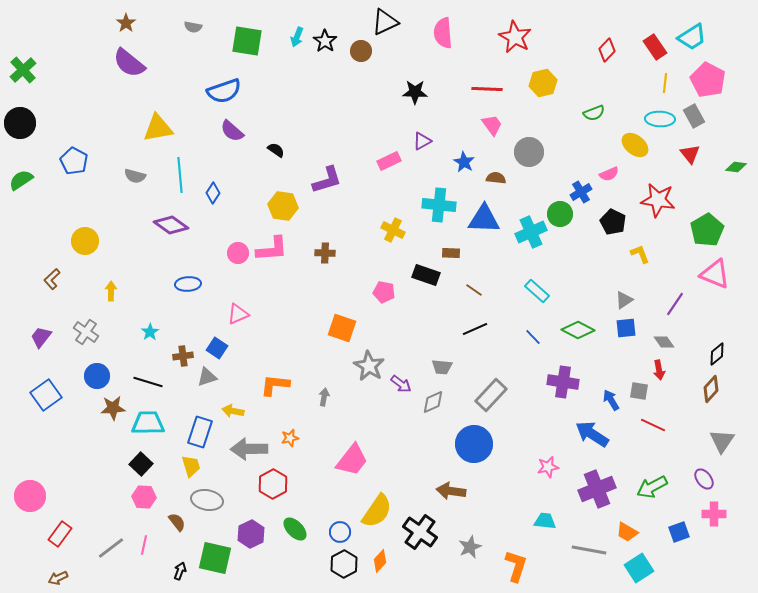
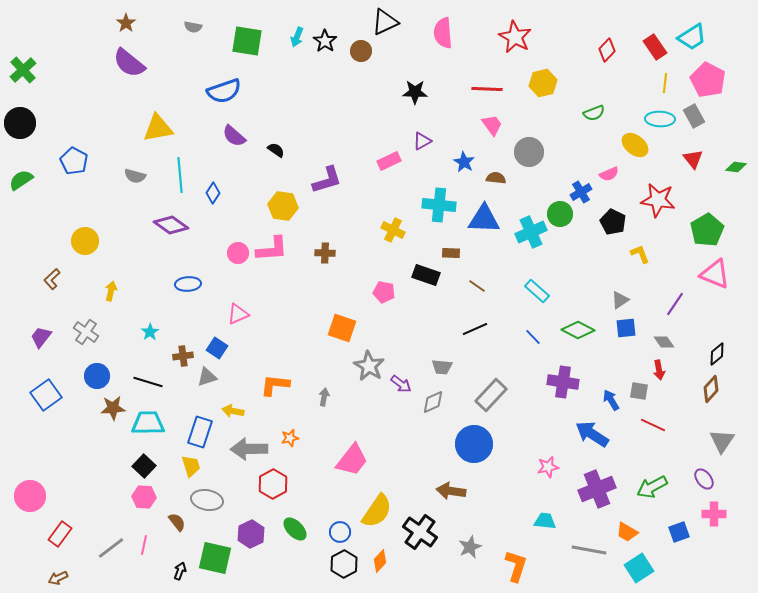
purple semicircle at (232, 131): moved 2 px right, 5 px down
red triangle at (690, 154): moved 3 px right, 5 px down
brown line at (474, 290): moved 3 px right, 4 px up
yellow arrow at (111, 291): rotated 12 degrees clockwise
gray triangle at (624, 300): moved 4 px left
black square at (141, 464): moved 3 px right, 2 px down
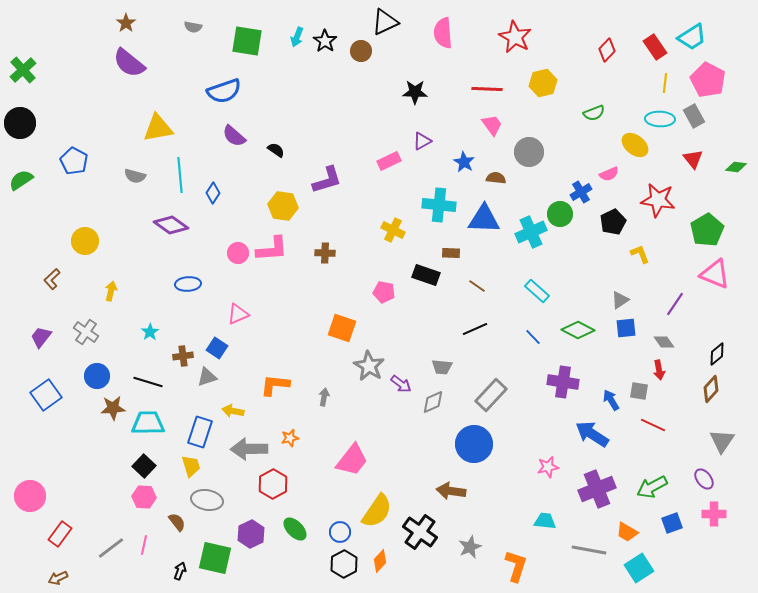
black pentagon at (613, 222): rotated 20 degrees clockwise
blue square at (679, 532): moved 7 px left, 9 px up
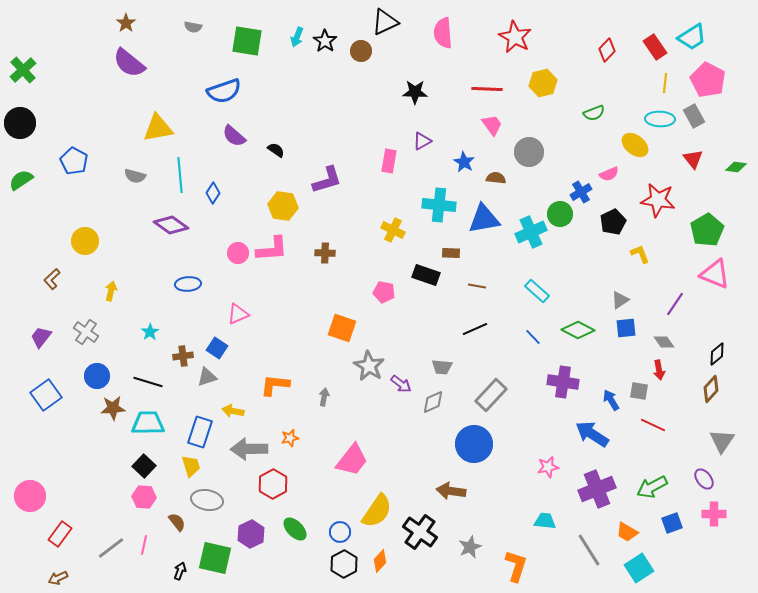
pink rectangle at (389, 161): rotated 55 degrees counterclockwise
blue triangle at (484, 219): rotated 12 degrees counterclockwise
brown line at (477, 286): rotated 24 degrees counterclockwise
gray line at (589, 550): rotated 48 degrees clockwise
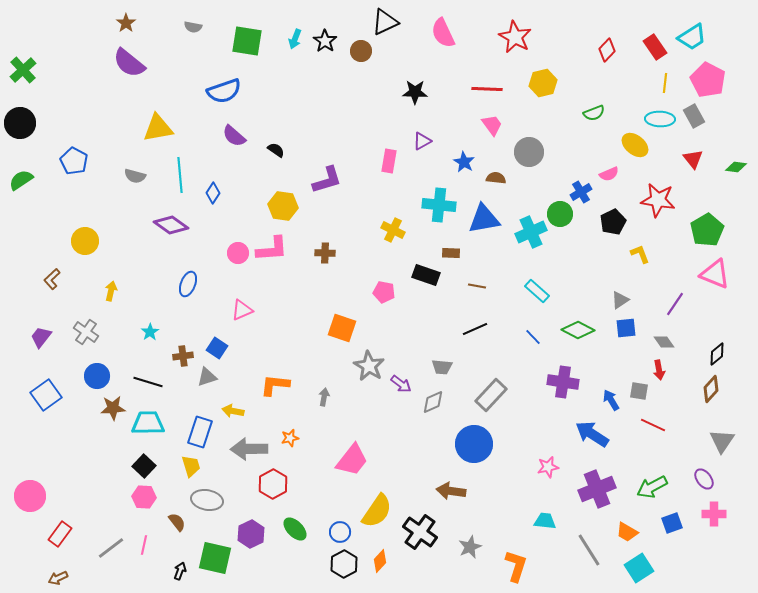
pink semicircle at (443, 33): rotated 20 degrees counterclockwise
cyan arrow at (297, 37): moved 2 px left, 2 px down
blue ellipse at (188, 284): rotated 65 degrees counterclockwise
pink triangle at (238, 314): moved 4 px right, 4 px up
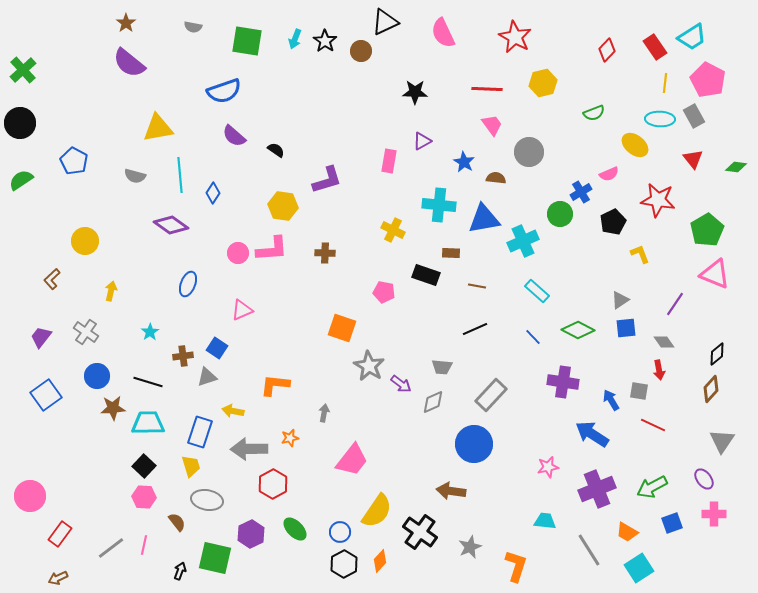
cyan cross at (531, 232): moved 8 px left, 9 px down
gray arrow at (324, 397): moved 16 px down
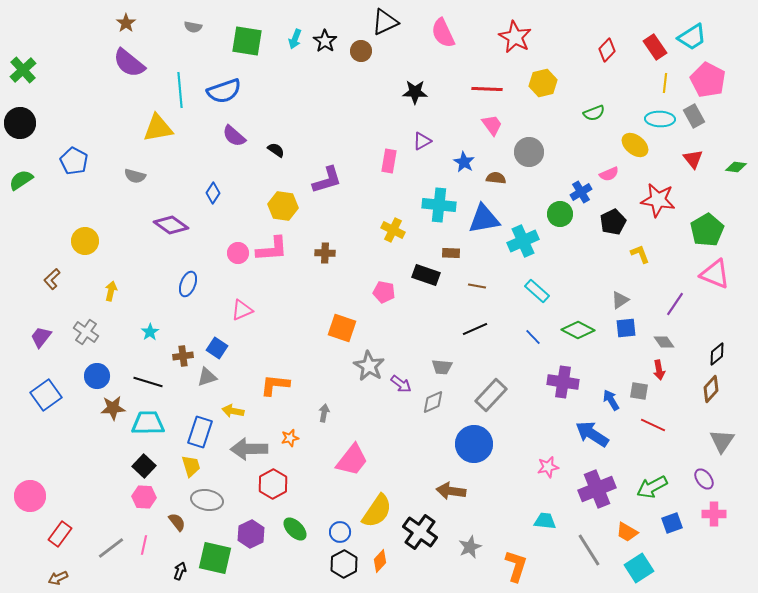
cyan line at (180, 175): moved 85 px up
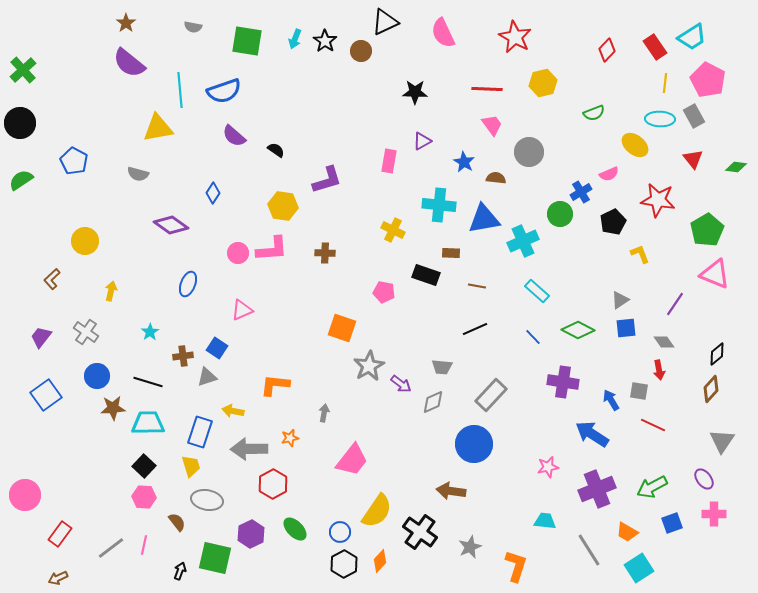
gray semicircle at (135, 176): moved 3 px right, 2 px up
gray star at (369, 366): rotated 12 degrees clockwise
pink circle at (30, 496): moved 5 px left, 1 px up
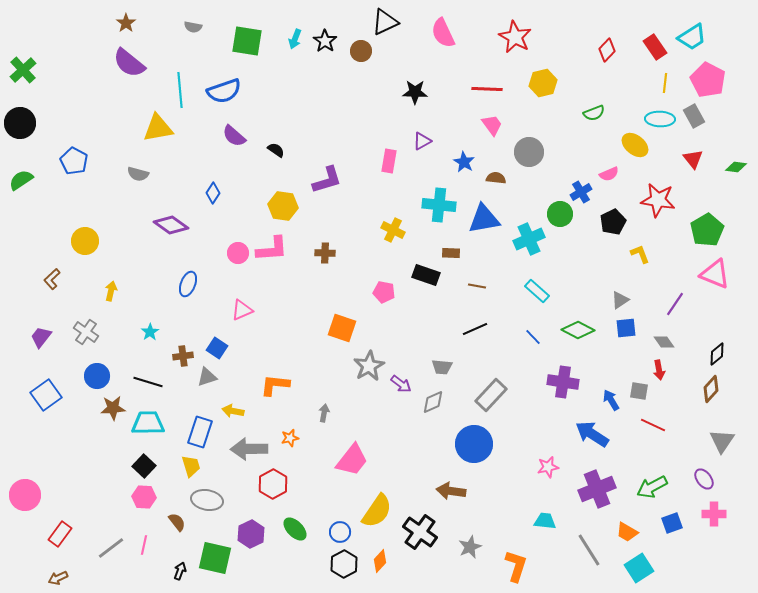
cyan cross at (523, 241): moved 6 px right, 2 px up
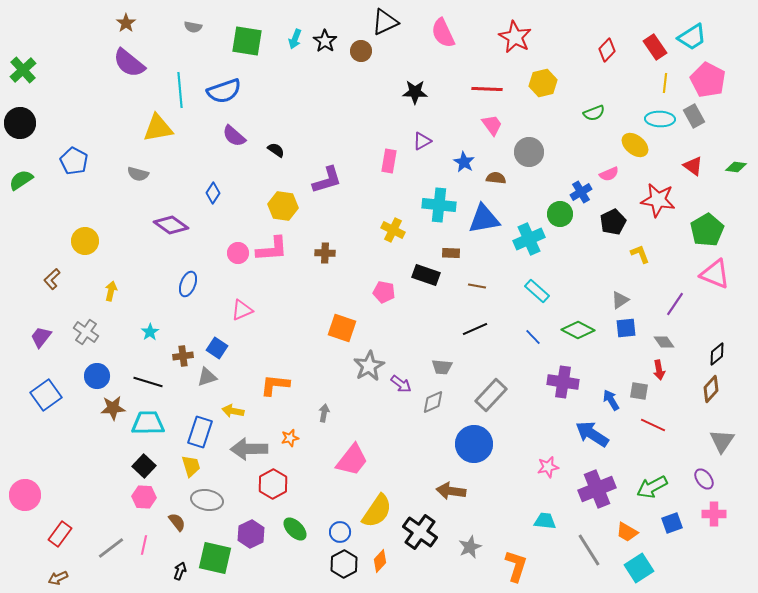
red triangle at (693, 159): moved 7 px down; rotated 15 degrees counterclockwise
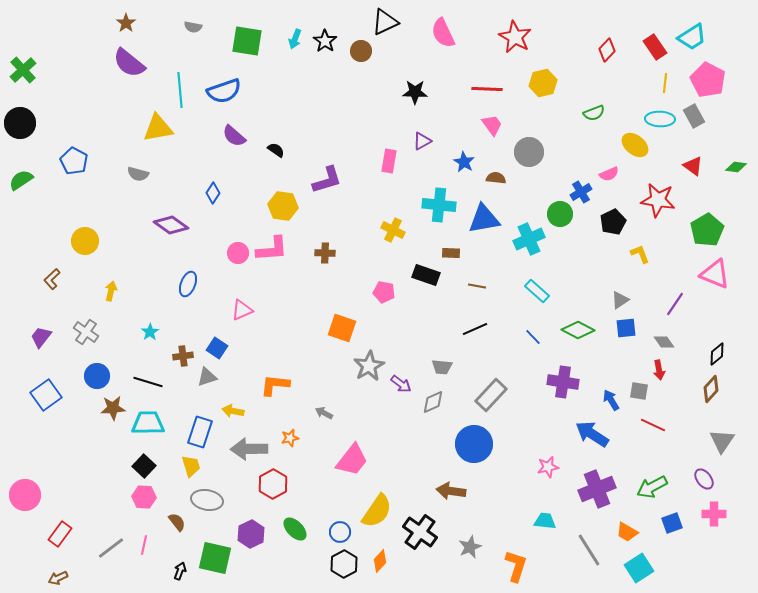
gray arrow at (324, 413): rotated 72 degrees counterclockwise
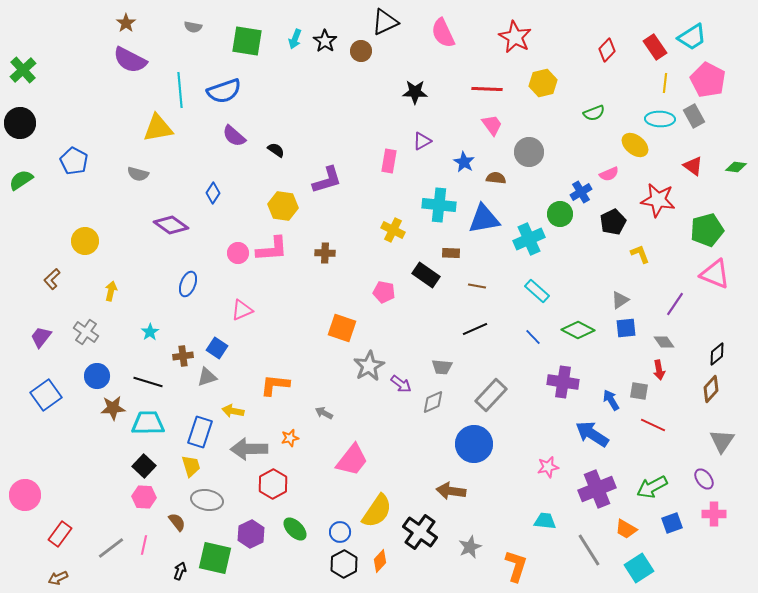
purple semicircle at (129, 63): moved 1 px right, 3 px up; rotated 12 degrees counterclockwise
green pentagon at (707, 230): rotated 16 degrees clockwise
black rectangle at (426, 275): rotated 16 degrees clockwise
orange trapezoid at (627, 532): moved 1 px left, 3 px up
